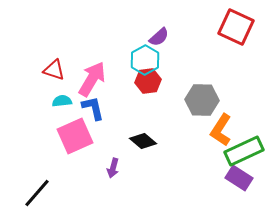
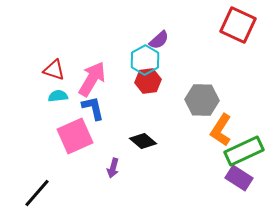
red square: moved 2 px right, 2 px up
purple semicircle: moved 3 px down
cyan semicircle: moved 4 px left, 5 px up
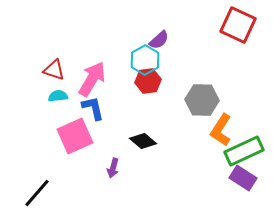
purple rectangle: moved 4 px right
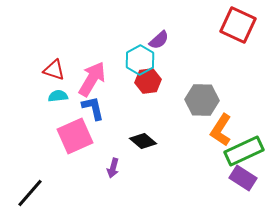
cyan hexagon: moved 5 px left
black line: moved 7 px left
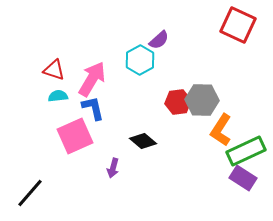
red hexagon: moved 30 px right, 21 px down
green rectangle: moved 2 px right
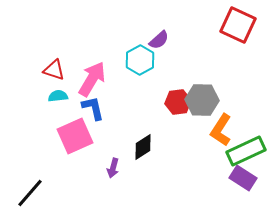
black diamond: moved 6 px down; rotated 72 degrees counterclockwise
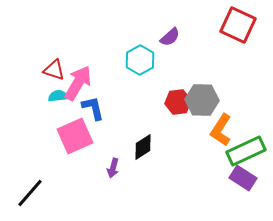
purple semicircle: moved 11 px right, 3 px up
pink arrow: moved 14 px left, 4 px down
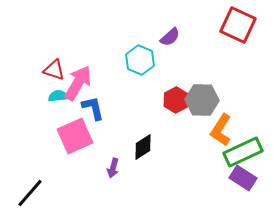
cyan hexagon: rotated 8 degrees counterclockwise
red hexagon: moved 2 px left, 2 px up; rotated 20 degrees counterclockwise
green rectangle: moved 3 px left, 1 px down
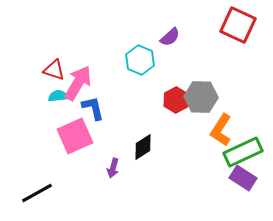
gray hexagon: moved 1 px left, 3 px up
black line: moved 7 px right; rotated 20 degrees clockwise
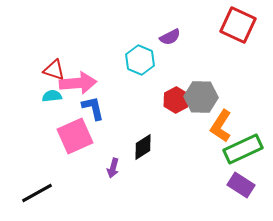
purple semicircle: rotated 15 degrees clockwise
pink arrow: rotated 54 degrees clockwise
cyan semicircle: moved 6 px left
orange L-shape: moved 4 px up
green rectangle: moved 3 px up
purple rectangle: moved 2 px left, 7 px down
